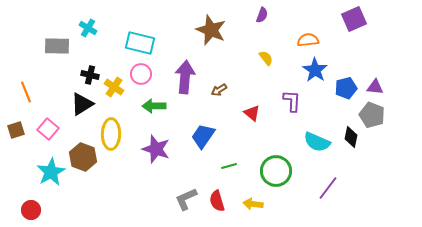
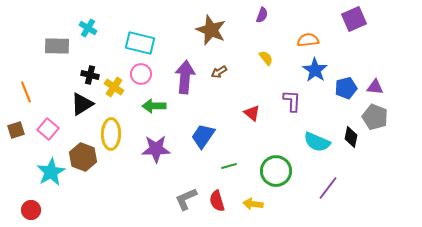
brown arrow: moved 18 px up
gray pentagon: moved 3 px right, 2 px down
purple star: rotated 20 degrees counterclockwise
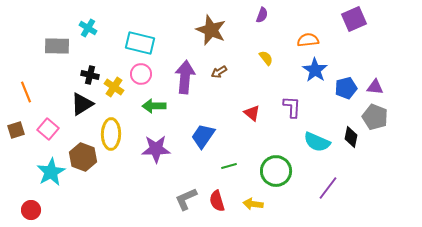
purple L-shape: moved 6 px down
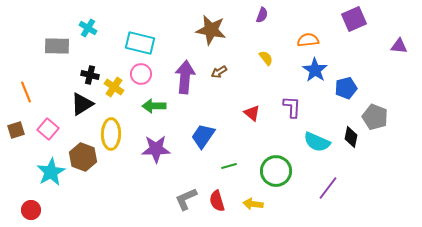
brown star: rotated 12 degrees counterclockwise
purple triangle: moved 24 px right, 41 px up
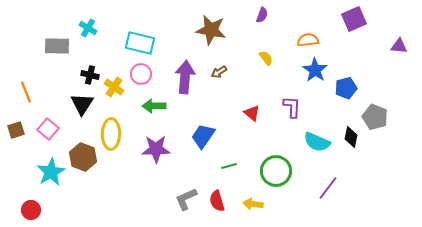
black triangle: rotated 25 degrees counterclockwise
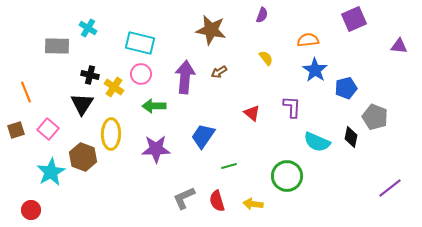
green circle: moved 11 px right, 5 px down
purple line: moved 62 px right; rotated 15 degrees clockwise
gray L-shape: moved 2 px left, 1 px up
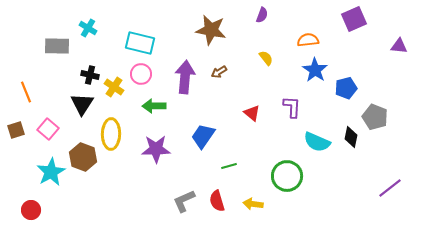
gray L-shape: moved 3 px down
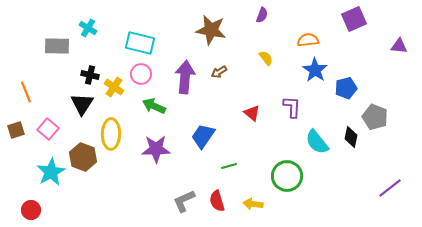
green arrow: rotated 25 degrees clockwise
cyan semicircle: rotated 28 degrees clockwise
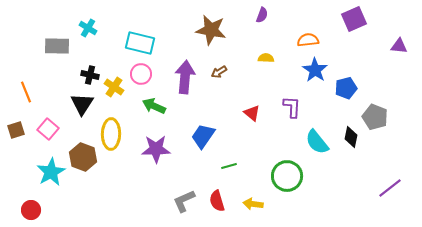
yellow semicircle: rotated 49 degrees counterclockwise
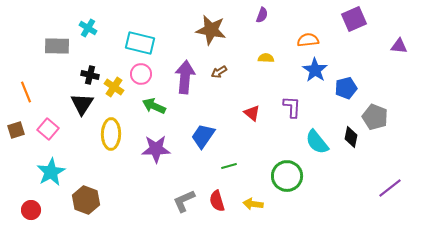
brown hexagon: moved 3 px right, 43 px down
